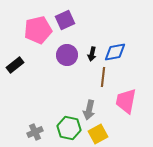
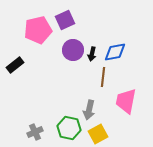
purple circle: moved 6 px right, 5 px up
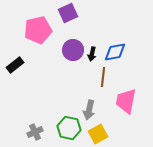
purple square: moved 3 px right, 7 px up
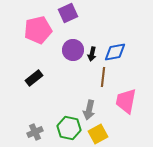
black rectangle: moved 19 px right, 13 px down
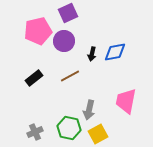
pink pentagon: moved 1 px down
purple circle: moved 9 px left, 9 px up
brown line: moved 33 px left, 1 px up; rotated 54 degrees clockwise
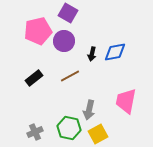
purple square: rotated 36 degrees counterclockwise
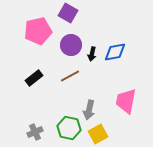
purple circle: moved 7 px right, 4 px down
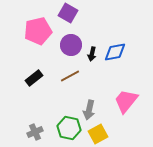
pink trapezoid: rotated 28 degrees clockwise
